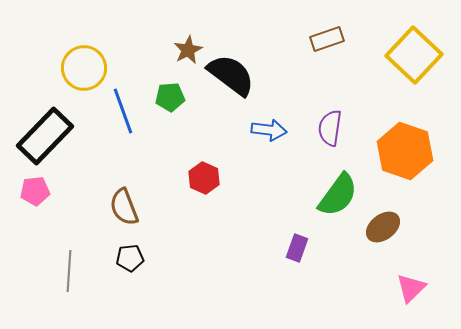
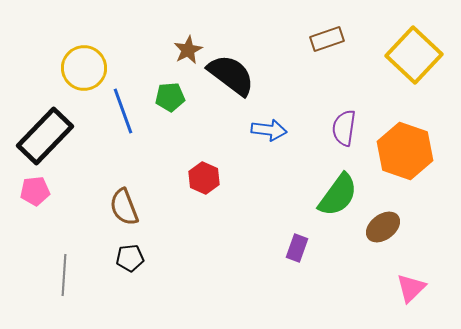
purple semicircle: moved 14 px right
gray line: moved 5 px left, 4 px down
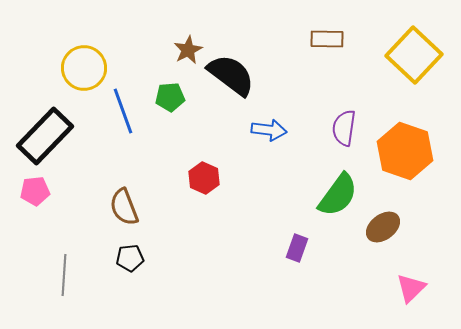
brown rectangle: rotated 20 degrees clockwise
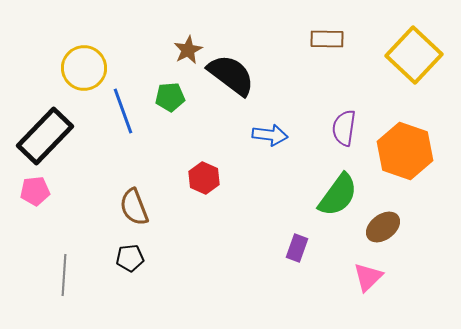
blue arrow: moved 1 px right, 5 px down
brown semicircle: moved 10 px right
pink triangle: moved 43 px left, 11 px up
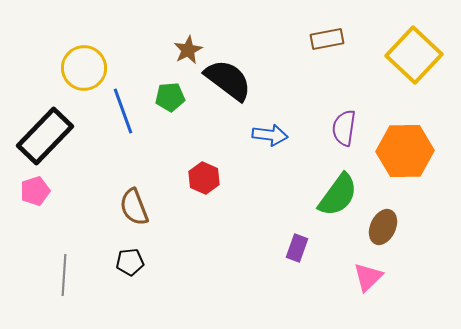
brown rectangle: rotated 12 degrees counterclockwise
black semicircle: moved 3 px left, 5 px down
orange hexagon: rotated 20 degrees counterclockwise
pink pentagon: rotated 12 degrees counterclockwise
brown ellipse: rotated 28 degrees counterclockwise
black pentagon: moved 4 px down
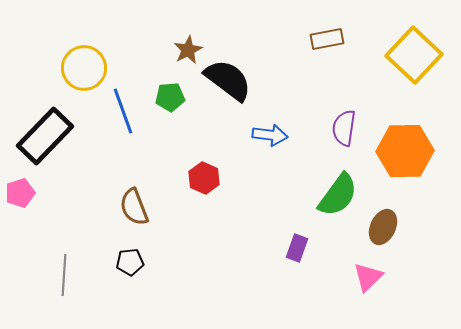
pink pentagon: moved 15 px left, 2 px down
